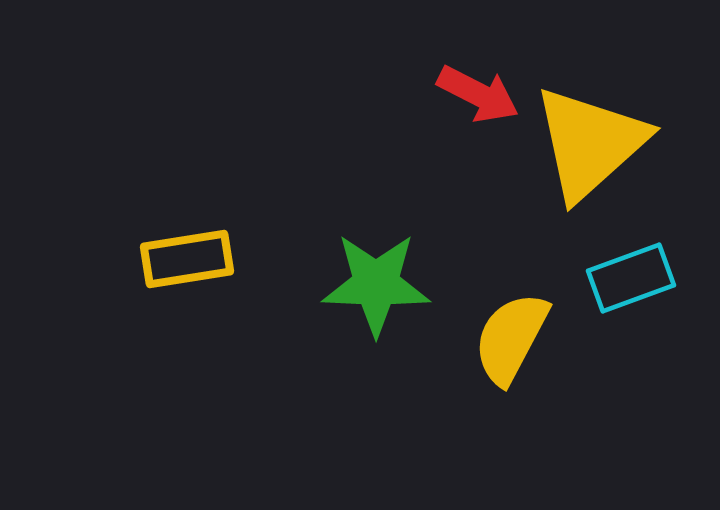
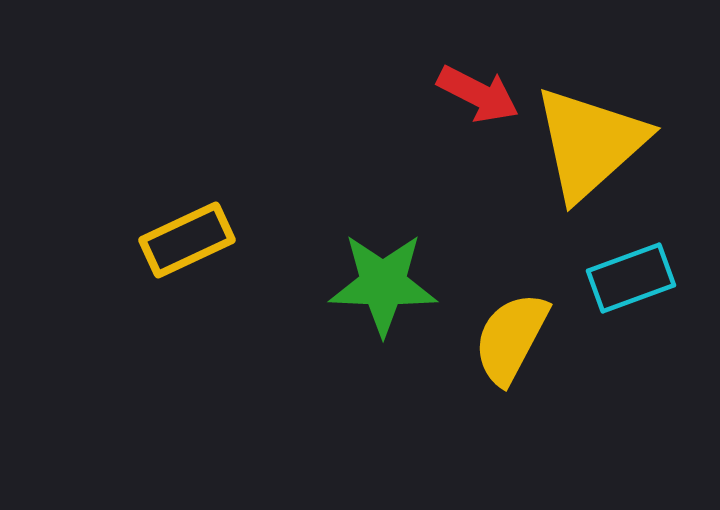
yellow rectangle: moved 19 px up; rotated 16 degrees counterclockwise
green star: moved 7 px right
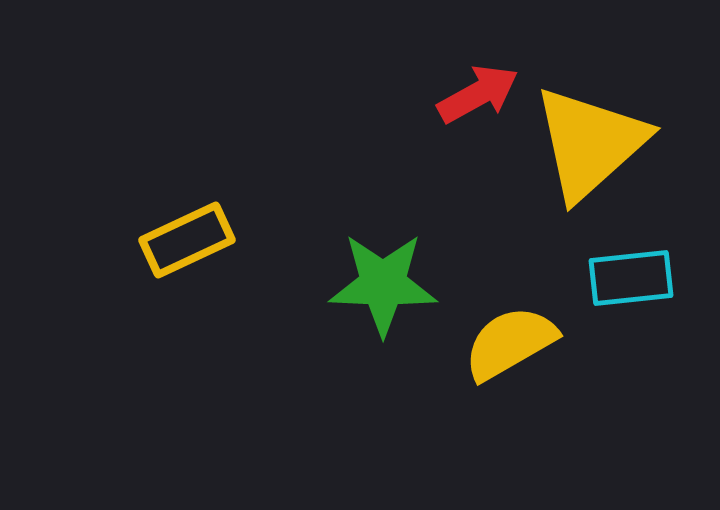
red arrow: rotated 56 degrees counterclockwise
cyan rectangle: rotated 14 degrees clockwise
yellow semicircle: moved 1 px left, 5 px down; rotated 32 degrees clockwise
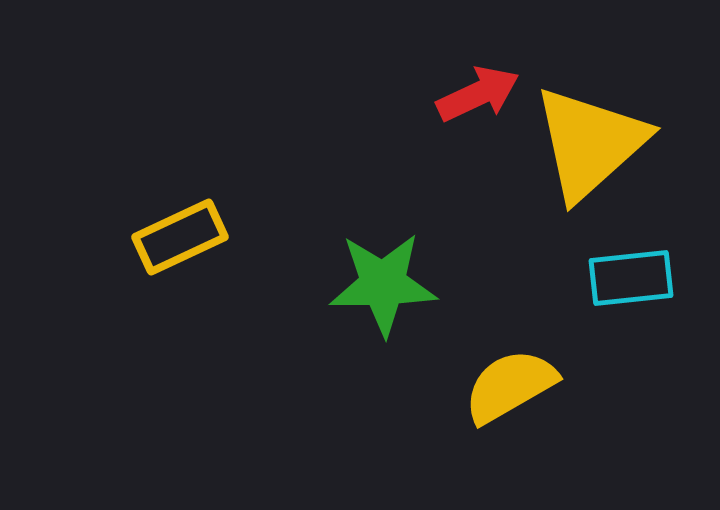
red arrow: rotated 4 degrees clockwise
yellow rectangle: moved 7 px left, 3 px up
green star: rotated 3 degrees counterclockwise
yellow semicircle: moved 43 px down
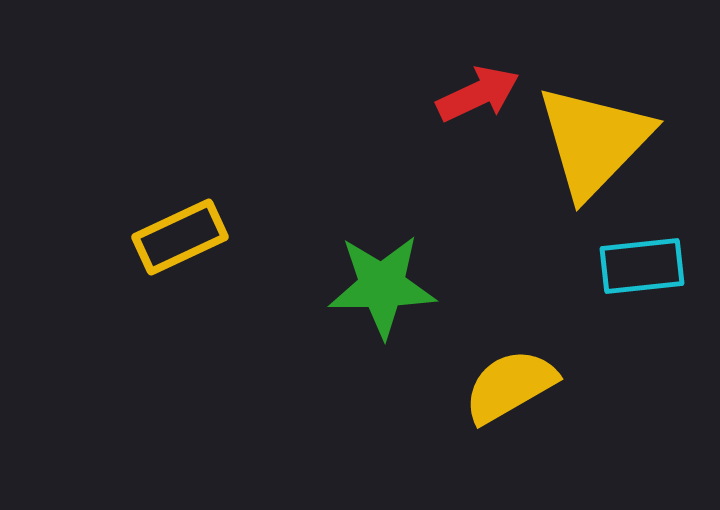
yellow triangle: moved 4 px right, 2 px up; rotated 4 degrees counterclockwise
cyan rectangle: moved 11 px right, 12 px up
green star: moved 1 px left, 2 px down
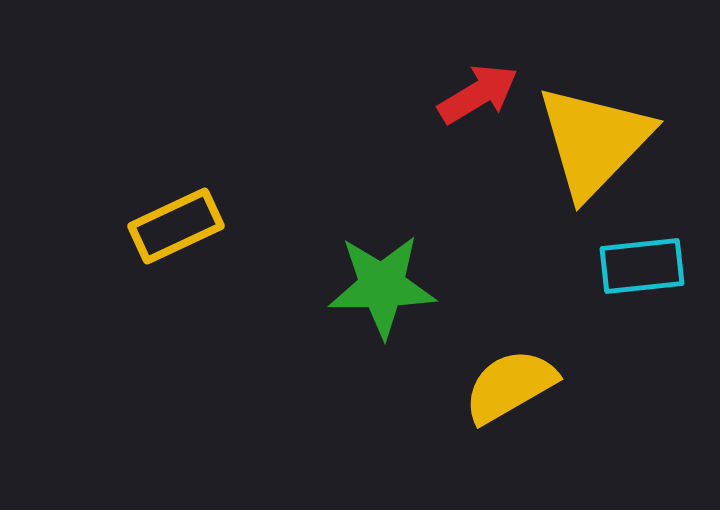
red arrow: rotated 6 degrees counterclockwise
yellow rectangle: moved 4 px left, 11 px up
